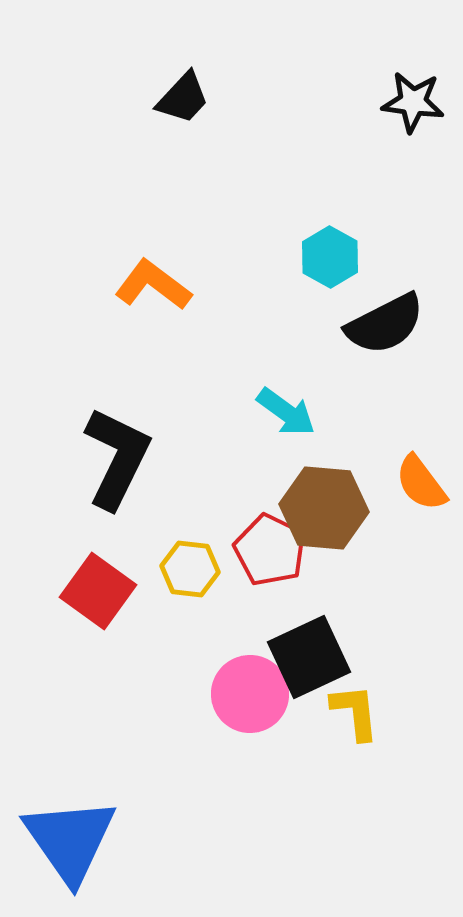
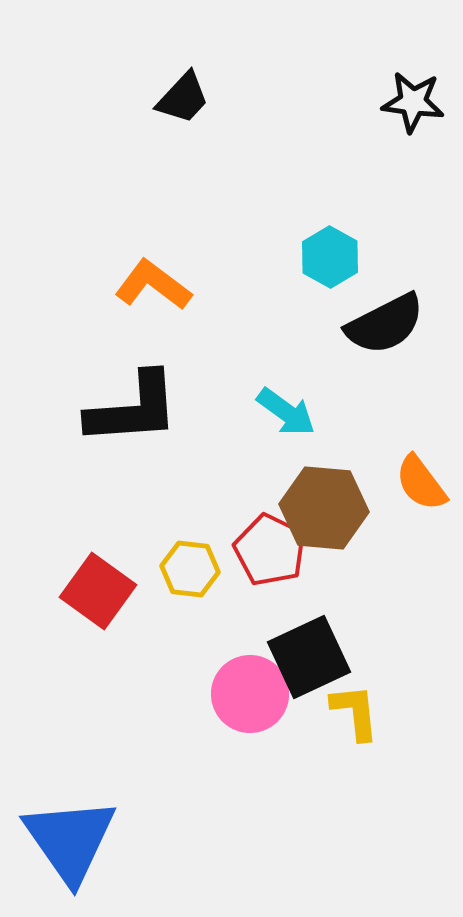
black L-shape: moved 16 px right, 49 px up; rotated 60 degrees clockwise
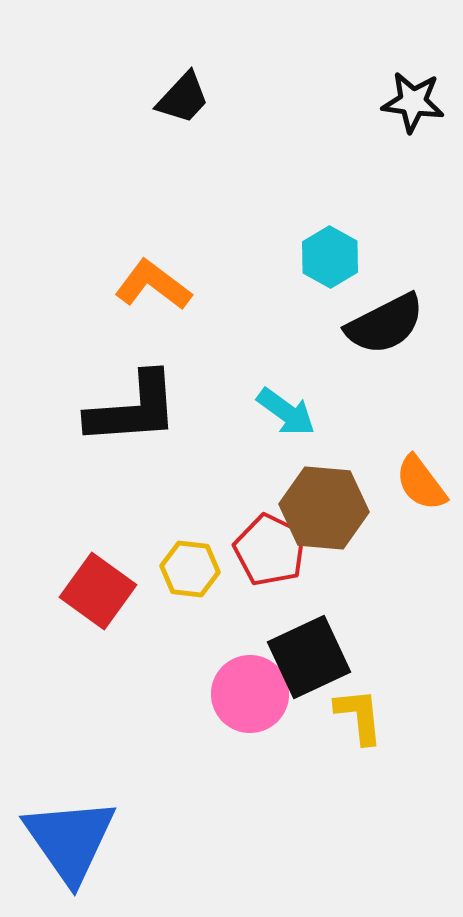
yellow L-shape: moved 4 px right, 4 px down
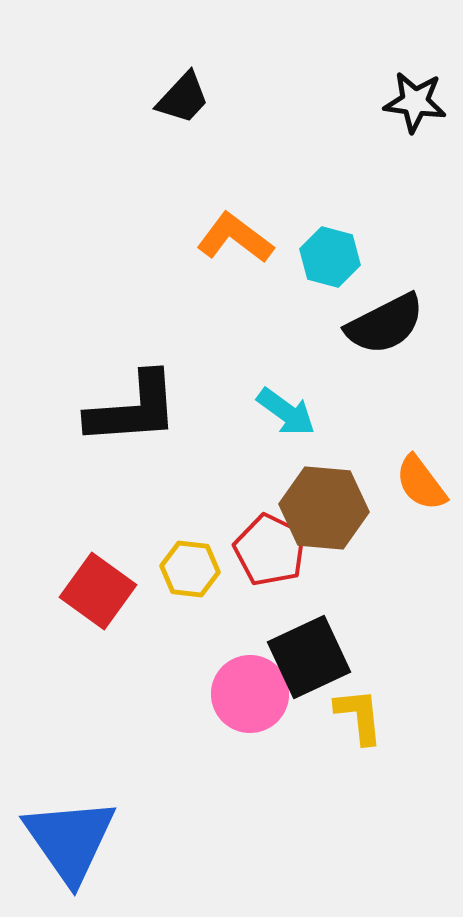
black star: moved 2 px right
cyan hexagon: rotated 14 degrees counterclockwise
orange L-shape: moved 82 px right, 47 px up
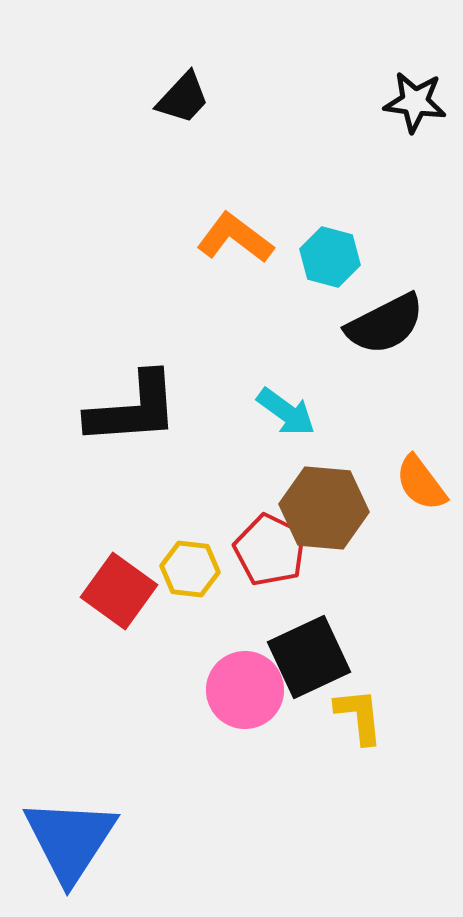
red square: moved 21 px right
pink circle: moved 5 px left, 4 px up
blue triangle: rotated 8 degrees clockwise
